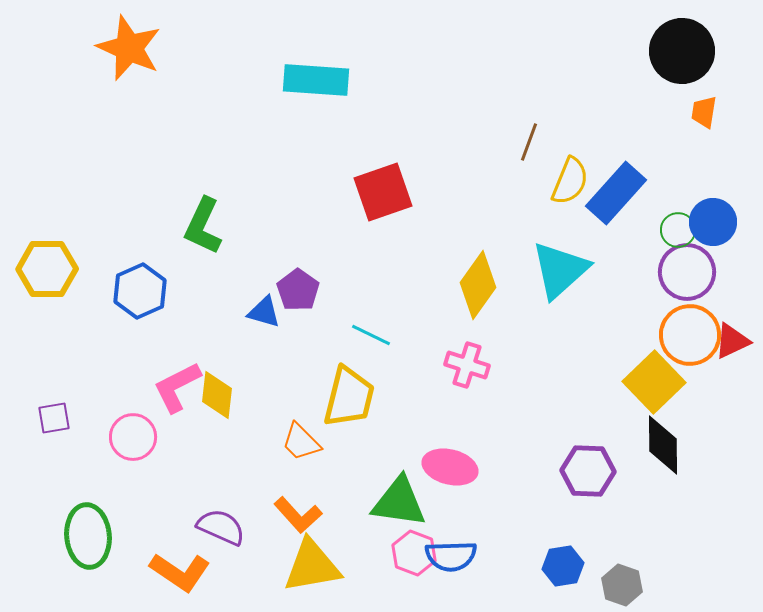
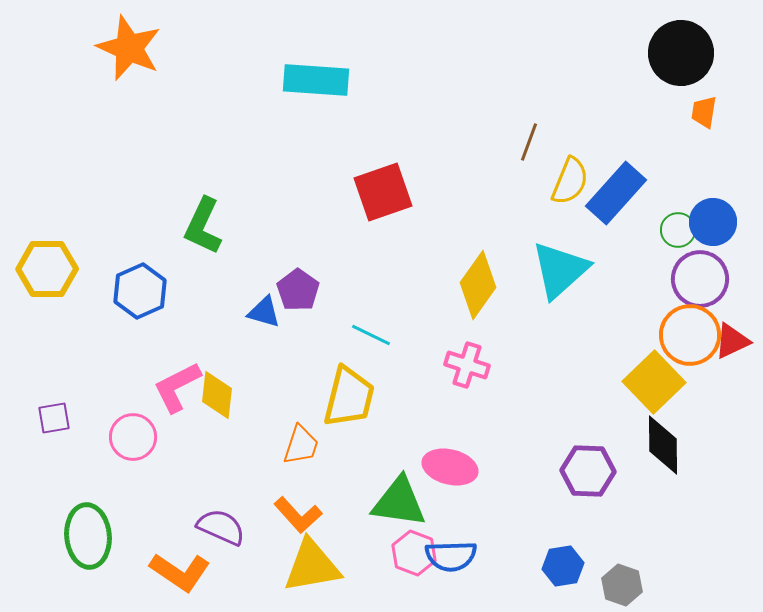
black circle at (682, 51): moved 1 px left, 2 px down
purple circle at (687, 272): moved 13 px right, 7 px down
orange trapezoid at (301, 442): moved 3 px down; rotated 117 degrees counterclockwise
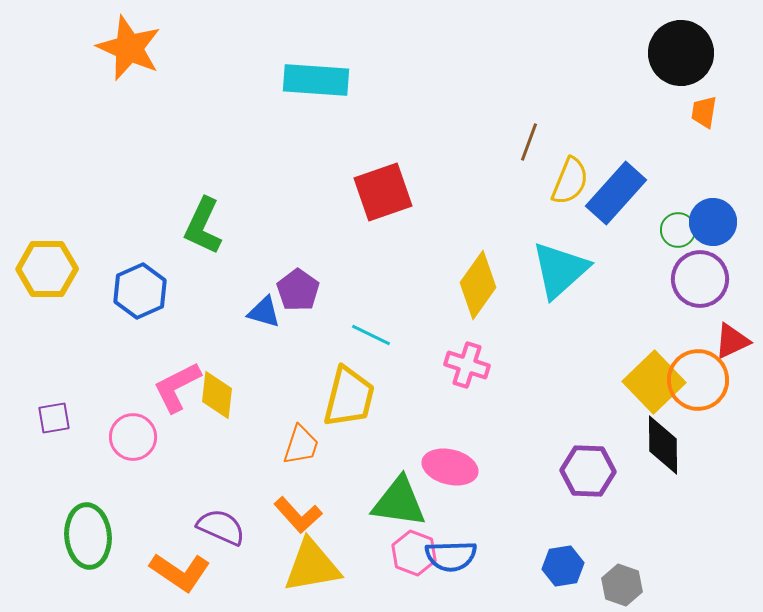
orange circle at (690, 335): moved 8 px right, 45 px down
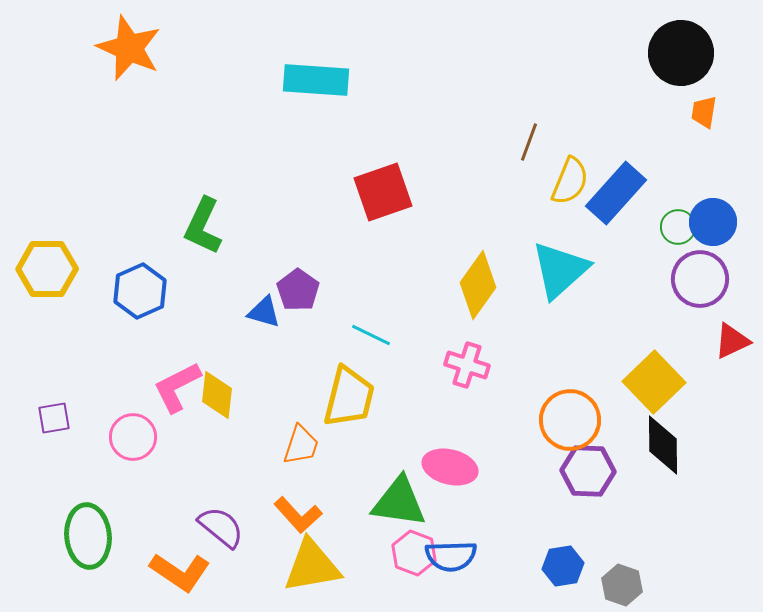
green circle at (678, 230): moved 3 px up
orange circle at (698, 380): moved 128 px left, 40 px down
purple semicircle at (221, 527): rotated 15 degrees clockwise
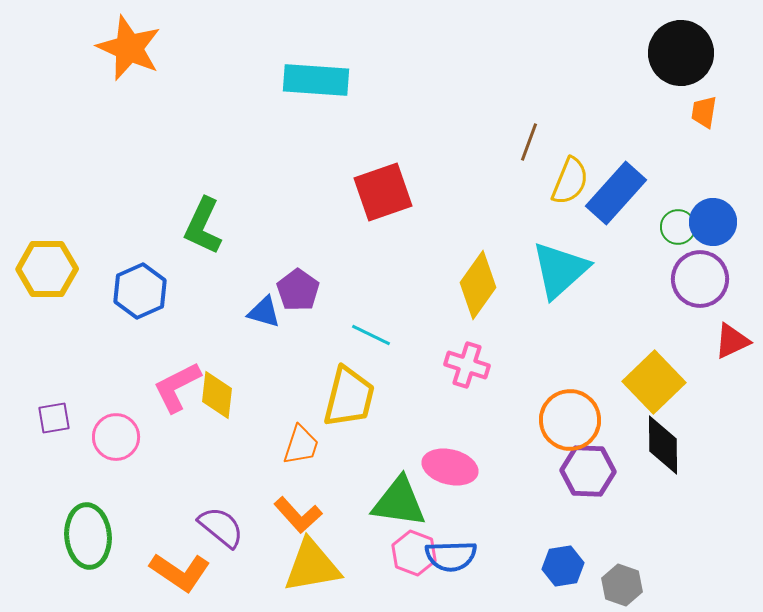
pink circle at (133, 437): moved 17 px left
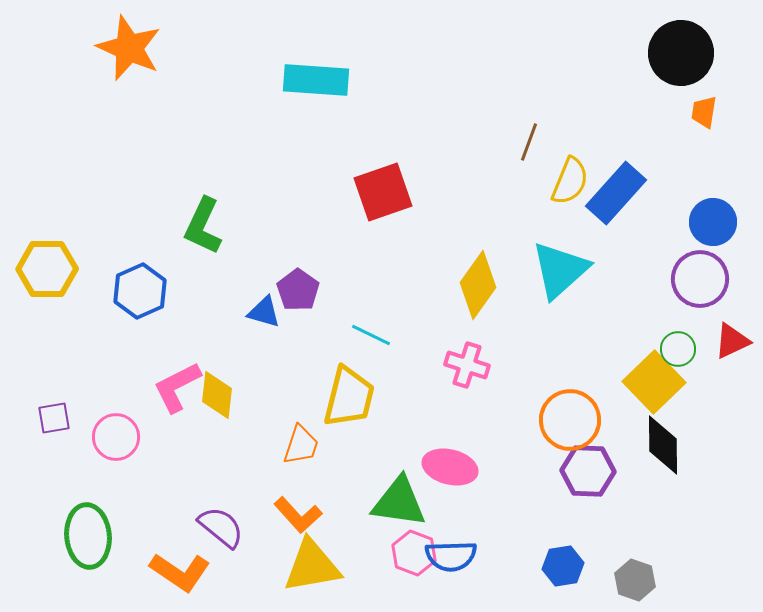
green circle at (678, 227): moved 122 px down
gray hexagon at (622, 585): moved 13 px right, 5 px up
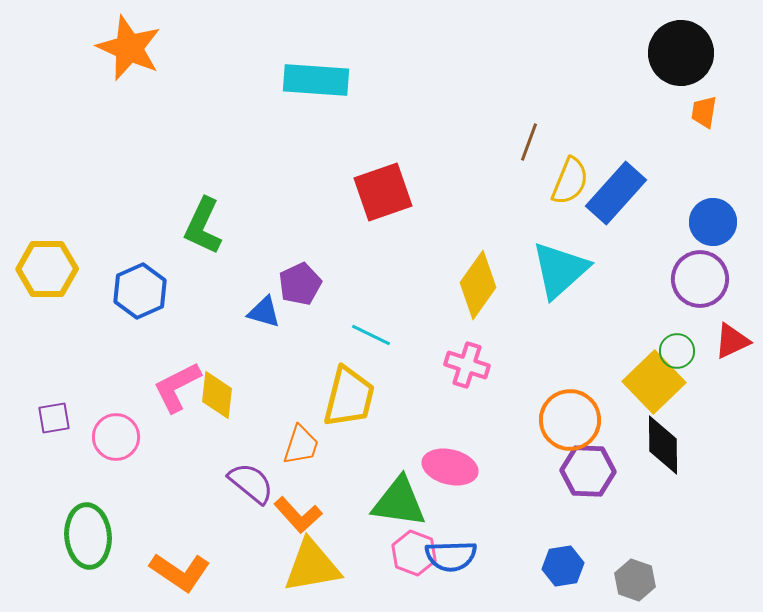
purple pentagon at (298, 290): moved 2 px right, 6 px up; rotated 12 degrees clockwise
green circle at (678, 349): moved 1 px left, 2 px down
purple semicircle at (221, 527): moved 30 px right, 44 px up
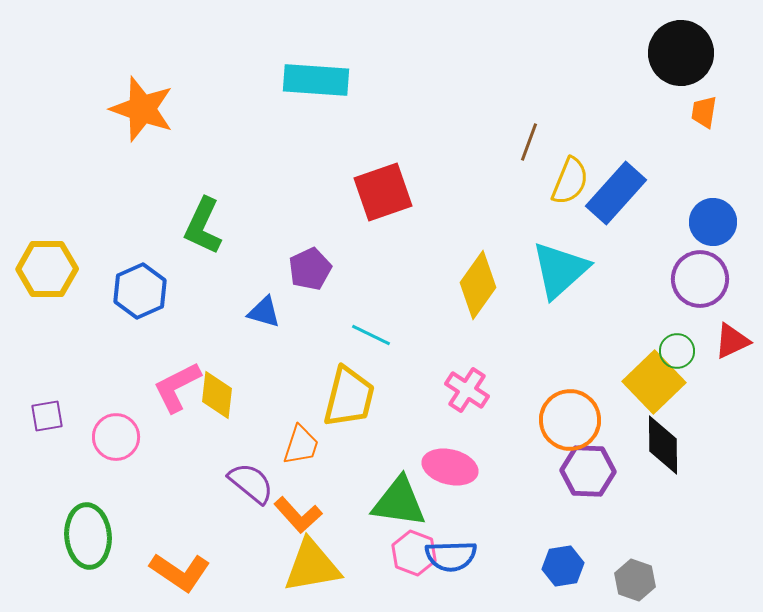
orange star at (129, 48): moved 13 px right, 61 px down; rotated 4 degrees counterclockwise
purple pentagon at (300, 284): moved 10 px right, 15 px up
pink cross at (467, 365): moved 25 px down; rotated 15 degrees clockwise
purple square at (54, 418): moved 7 px left, 2 px up
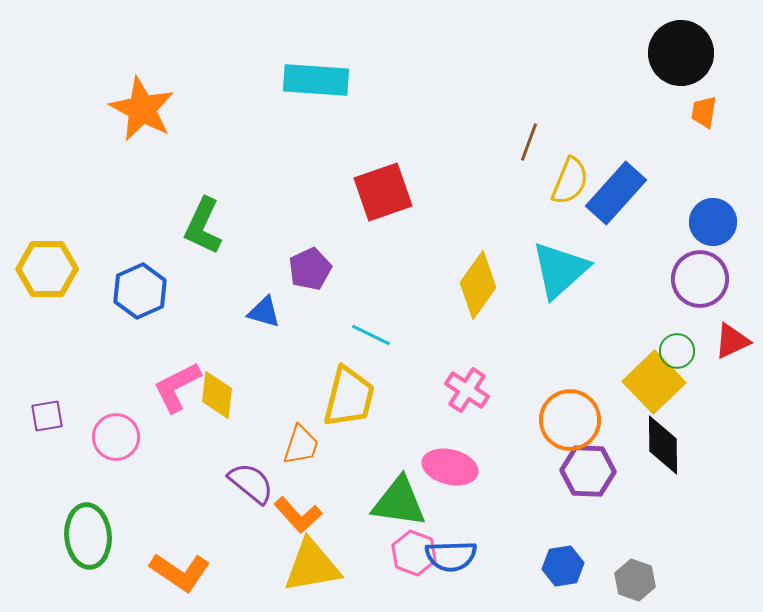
orange star at (142, 109): rotated 8 degrees clockwise
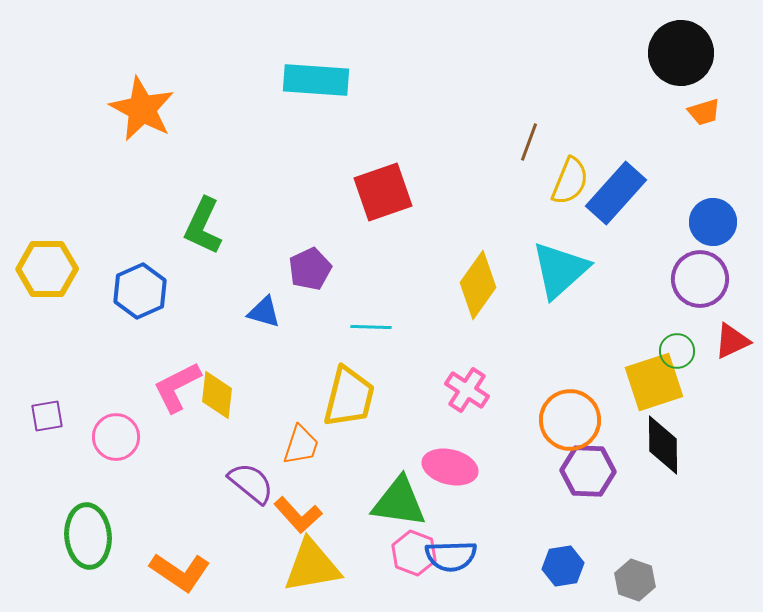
orange trapezoid at (704, 112): rotated 116 degrees counterclockwise
cyan line at (371, 335): moved 8 px up; rotated 24 degrees counterclockwise
yellow square at (654, 382): rotated 26 degrees clockwise
